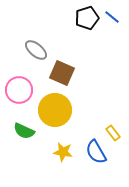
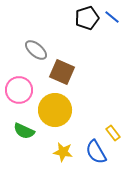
brown square: moved 1 px up
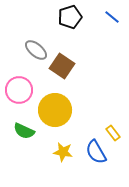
black pentagon: moved 17 px left, 1 px up
brown square: moved 6 px up; rotated 10 degrees clockwise
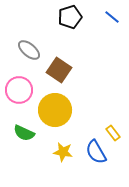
gray ellipse: moved 7 px left
brown square: moved 3 px left, 4 px down
green semicircle: moved 2 px down
